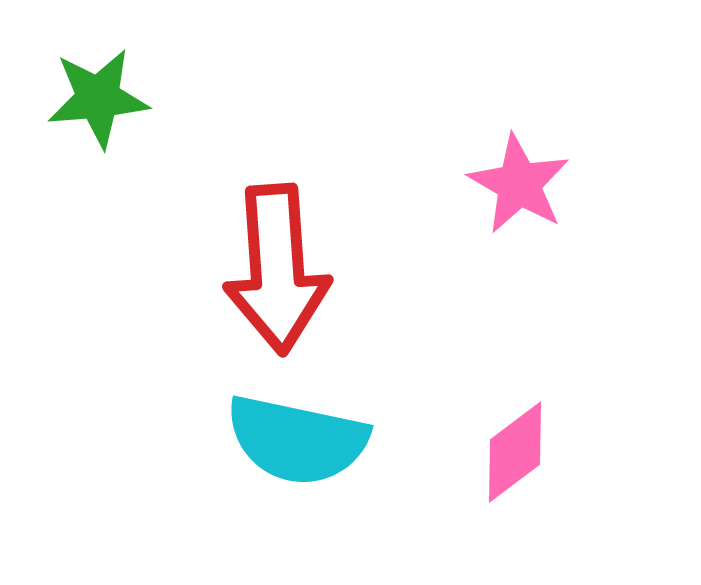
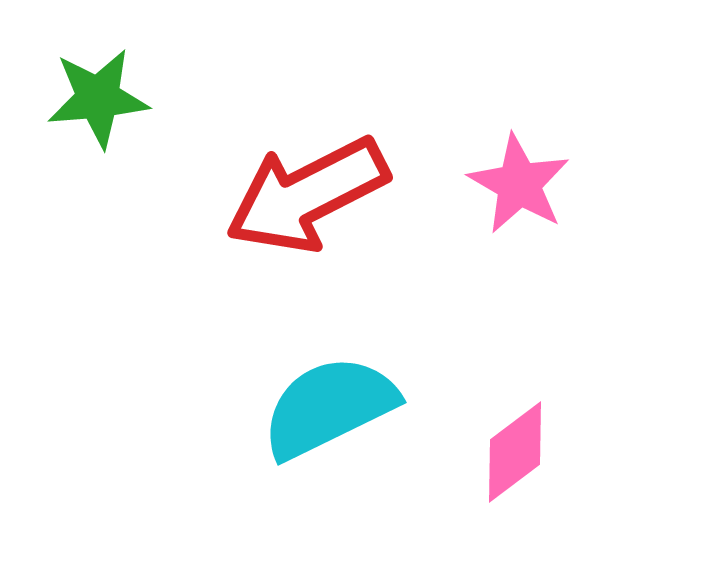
red arrow: moved 30 px right, 74 px up; rotated 67 degrees clockwise
cyan semicircle: moved 32 px right, 33 px up; rotated 142 degrees clockwise
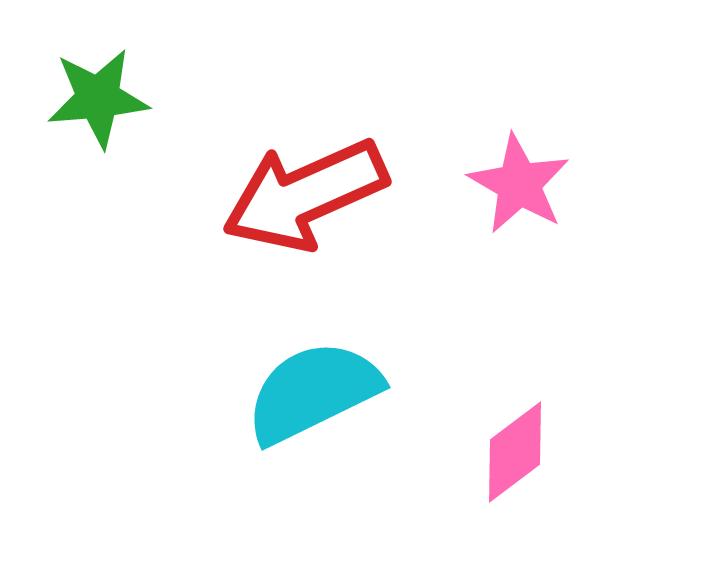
red arrow: moved 2 px left; rotated 3 degrees clockwise
cyan semicircle: moved 16 px left, 15 px up
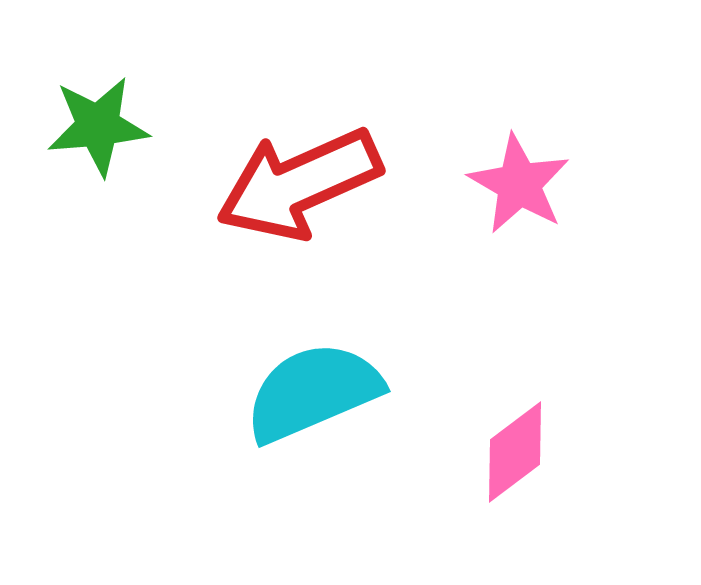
green star: moved 28 px down
red arrow: moved 6 px left, 11 px up
cyan semicircle: rotated 3 degrees clockwise
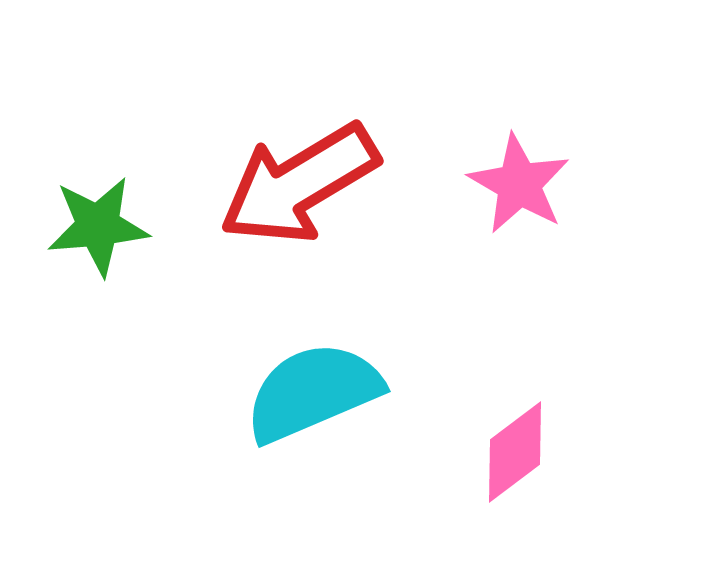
green star: moved 100 px down
red arrow: rotated 7 degrees counterclockwise
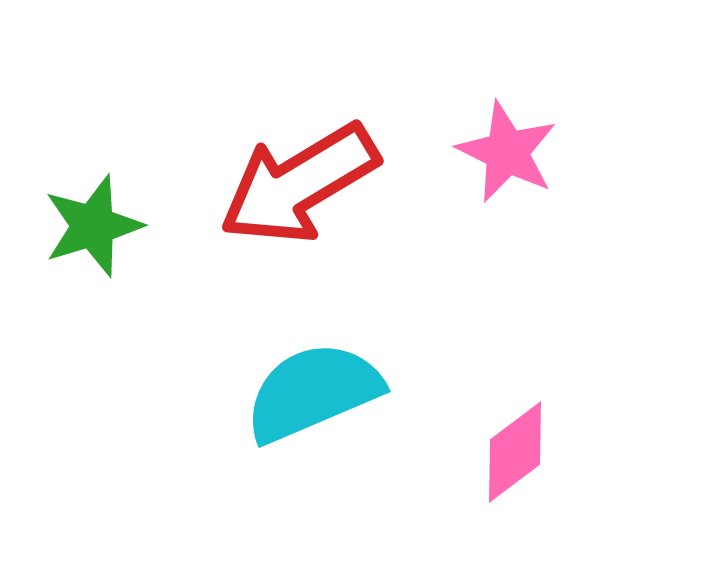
pink star: moved 12 px left, 32 px up; rotated 4 degrees counterclockwise
green star: moved 5 px left; rotated 12 degrees counterclockwise
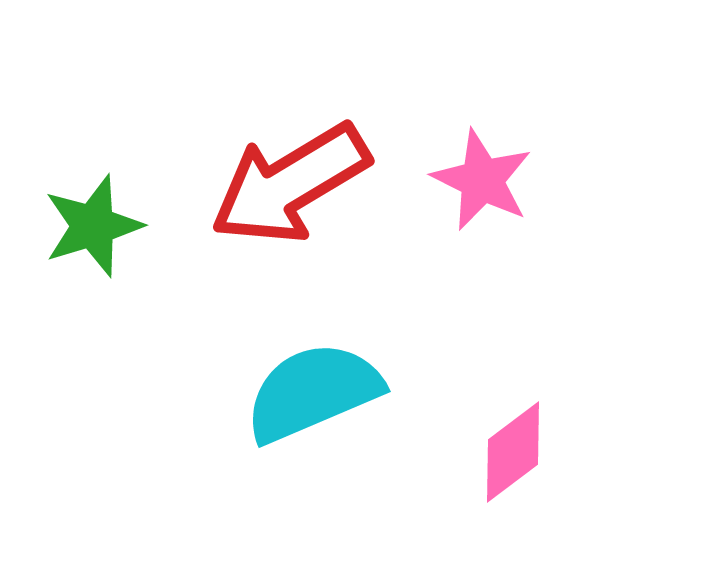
pink star: moved 25 px left, 28 px down
red arrow: moved 9 px left
pink diamond: moved 2 px left
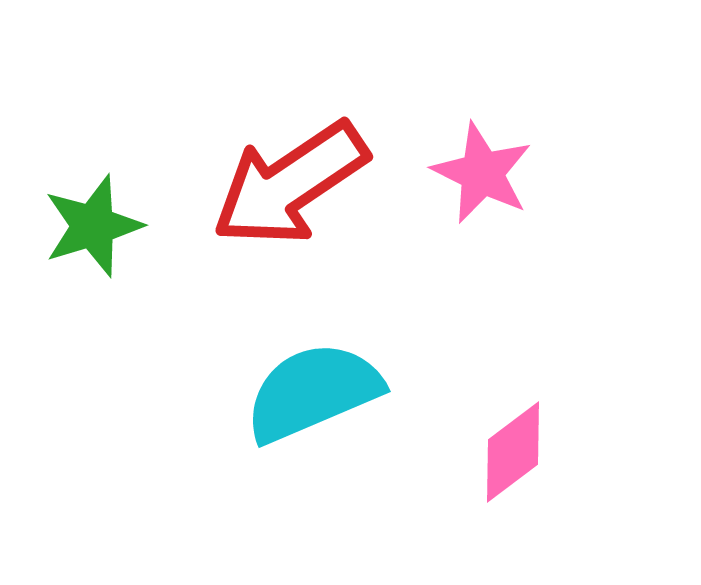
pink star: moved 7 px up
red arrow: rotated 3 degrees counterclockwise
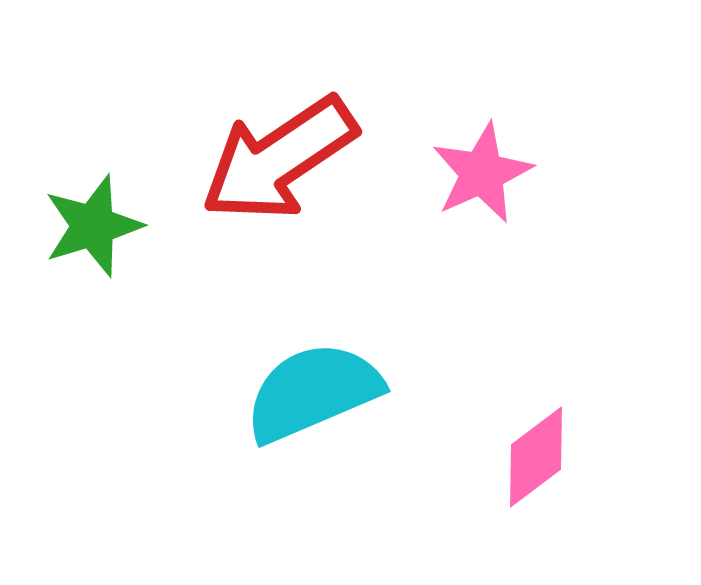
pink star: rotated 22 degrees clockwise
red arrow: moved 11 px left, 25 px up
pink diamond: moved 23 px right, 5 px down
